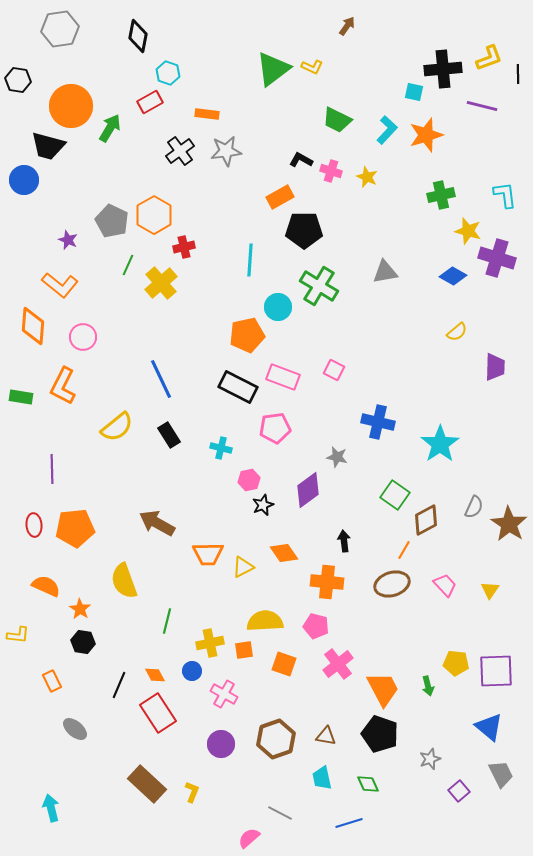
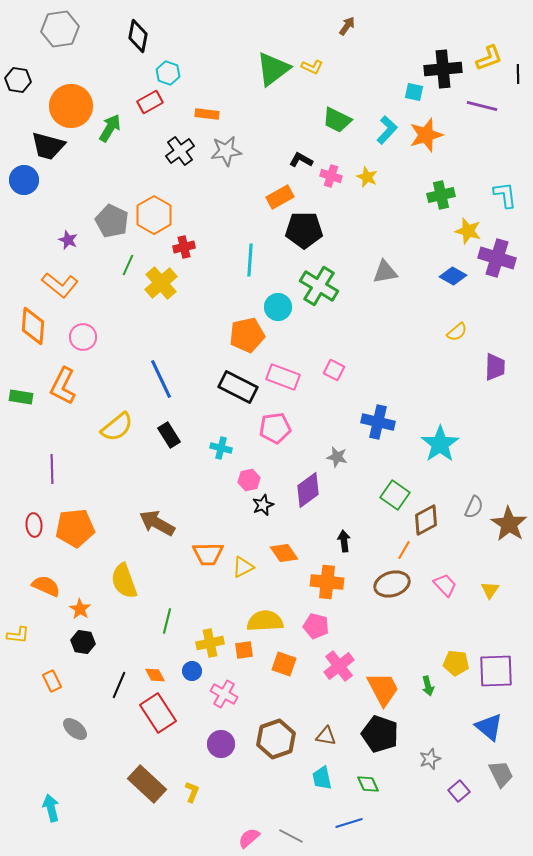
pink cross at (331, 171): moved 5 px down
pink cross at (338, 664): moved 1 px right, 2 px down
gray line at (280, 813): moved 11 px right, 23 px down
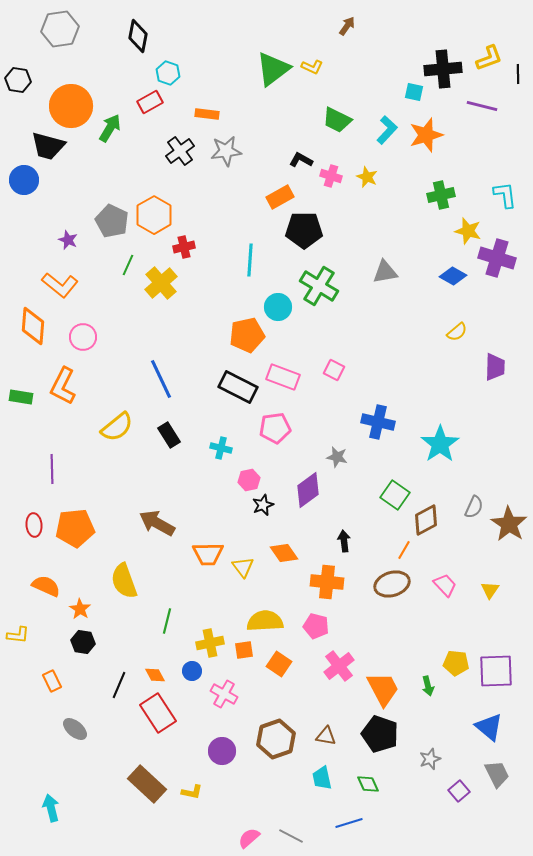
yellow triangle at (243, 567): rotated 40 degrees counterclockwise
orange square at (284, 664): moved 5 px left; rotated 15 degrees clockwise
purple circle at (221, 744): moved 1 px right, 7 px down
gray trapezoid at (501, 774): moved 4 px left
yellow L-shape at (192, 792): rotated 80 degrees clockwise
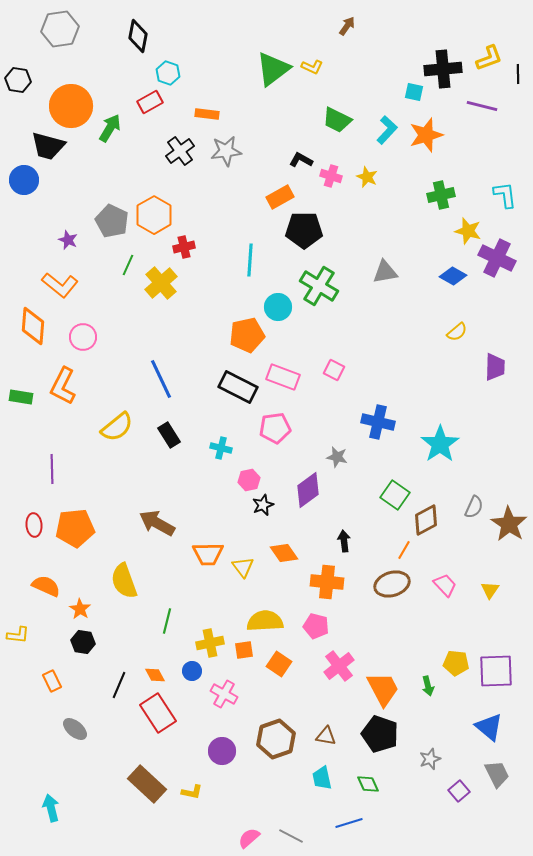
purple cross at (497, 258): rotated 9 degrees clockwise
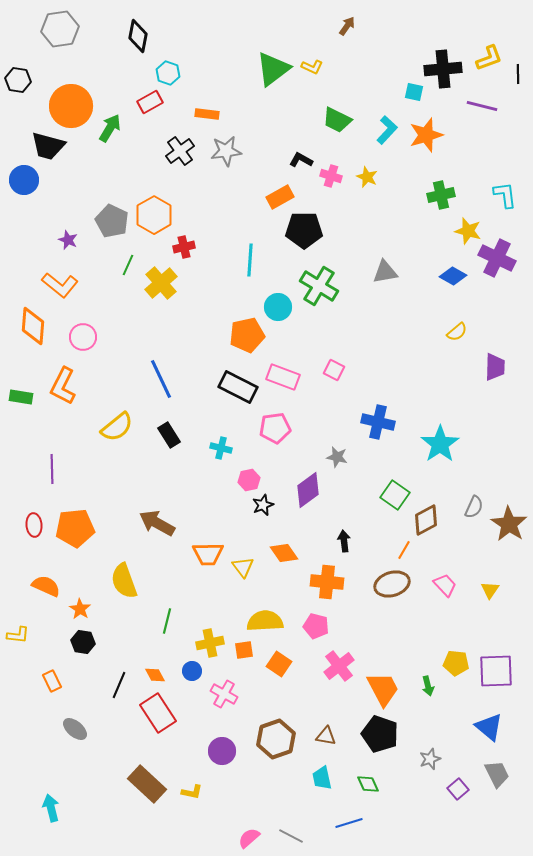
purple square at (459, 791): moved 1 px left, 2 px up
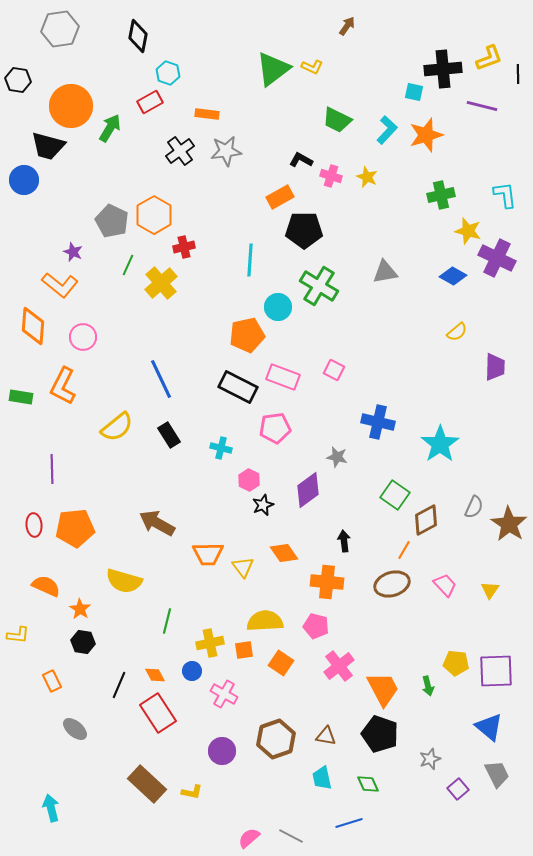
purple star at (68, 240): moved 5 px right, 12 px down
pink hexagon at (249, 480): rotated 20 degrees counterclockwise
yellow semicircle at (124, 581): rotated 54 degrees counterclockwise
orange square at (279, 664): moved 2 px right, 1 px up
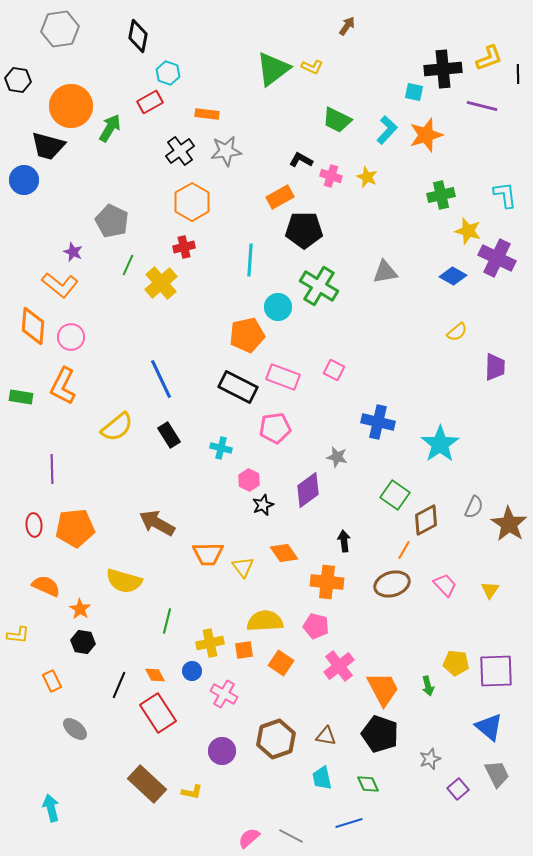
orange hexagon at (154, 215): moved 38 px right, 13 px up
pink circle at (83, 337): moved 12 px left
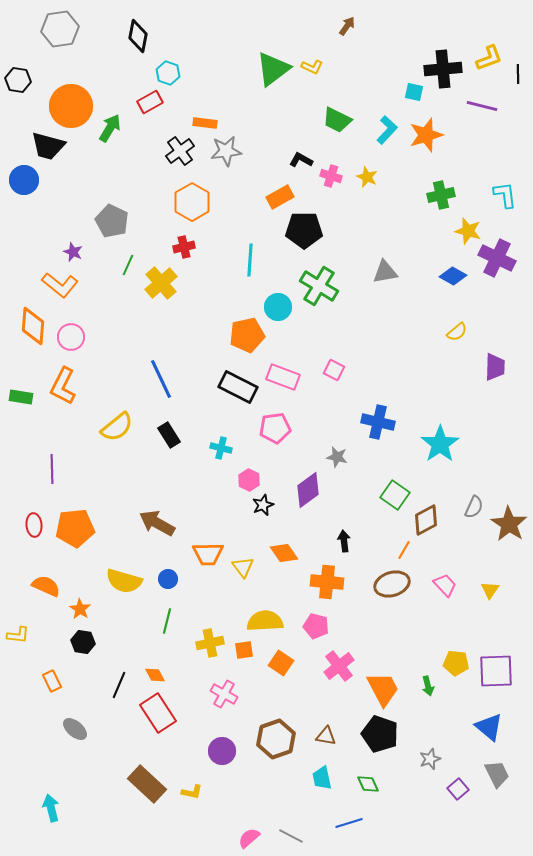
orange rectangle at (207, 114): moved 2 px left, 9 px down
blue circle at (192, 671): moved 24 px left, 92 px up
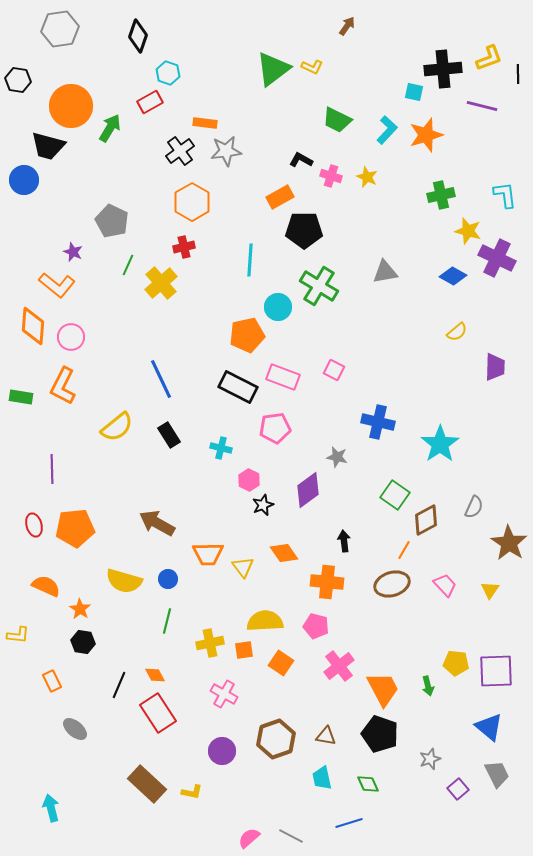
black diamond at (138, 36): rotated 8 degrees clockwise
orange L-shape at (60, 285): moved 3 px left
brown star at (509, 524): moved 19 px down
red ellipse at (34, 525): rotated 10 degrees counterclockwise
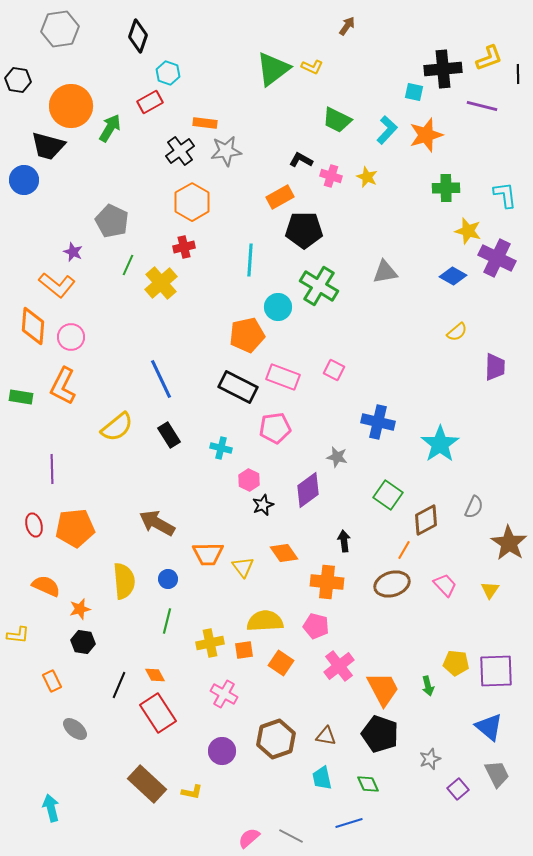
green cross at (441, 195): moved 5 px right, 7 px up; rotated 12 degrees clockwise
green square at (395, 495): moved 7 px left
yellow semicircle at (124, 581): rotated 111 degrees counterclockwise
orange star at (80, 609): rotated 25 degrees clockwise
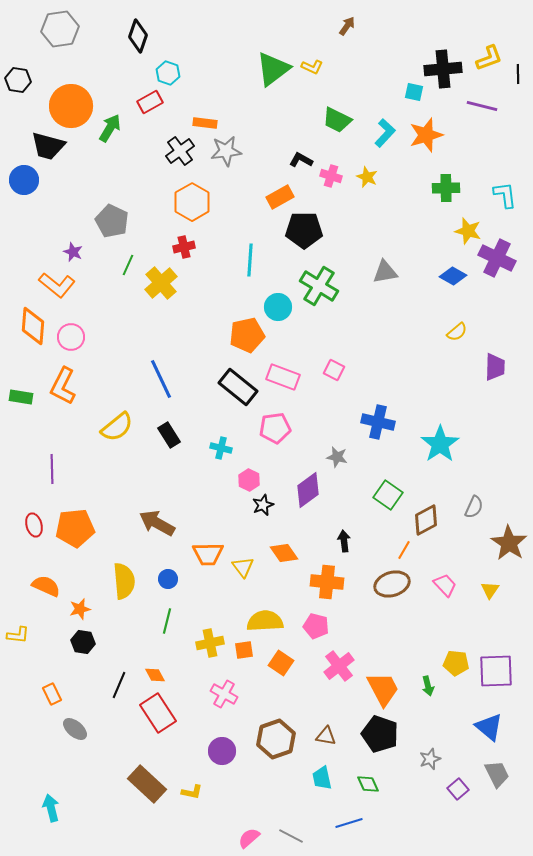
cyan L-shape at (387, 130): moved 2 px left, 3 px down
black rectangle at (238, 387): rotated 12 degrees clockwise
orange rectangle at (52, 681): moved 13 px down
